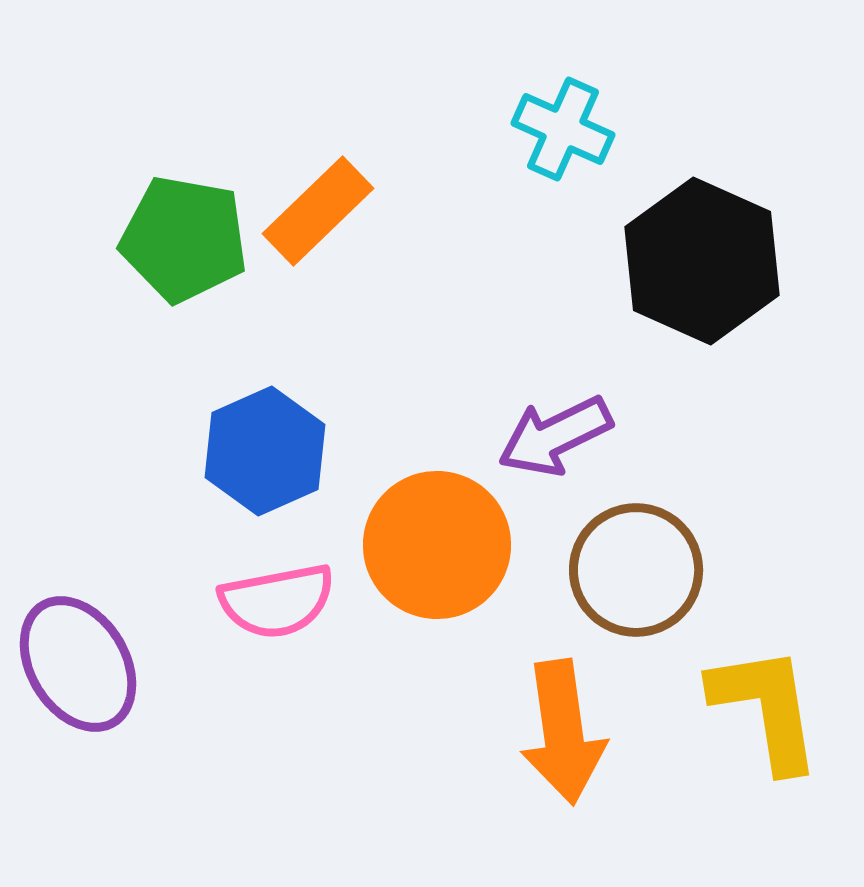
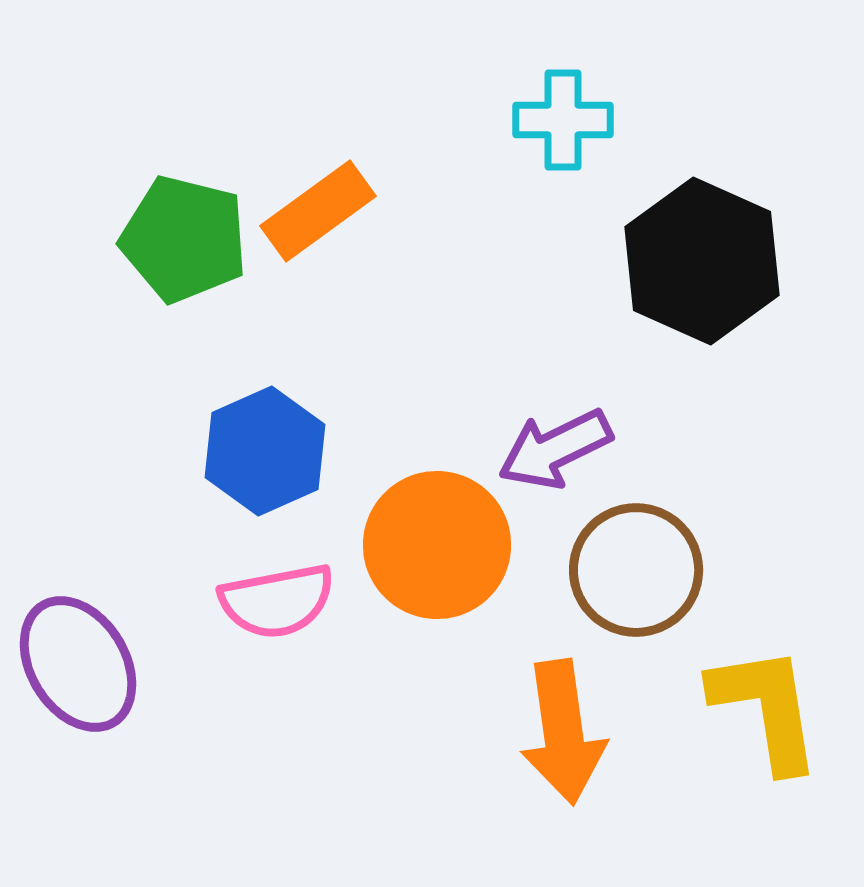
cyan cross: moved 9 px up; rotated 24 degrees counterclockwise
orange rectangle: rotated 8 degrees clockwise
green pentagon: rotated 4 degrees clockwise
purple arrow: moved 13 px down
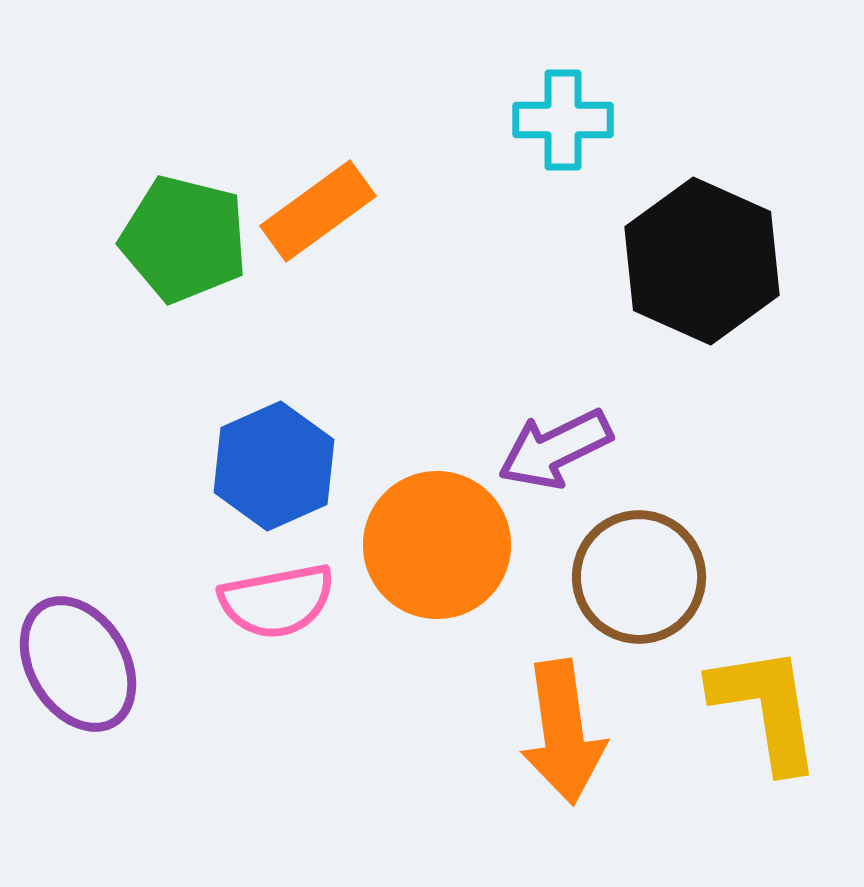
blue hexagon: moved 9 px right, 15 px down
brown circle: moved 3 px right, 7 px down
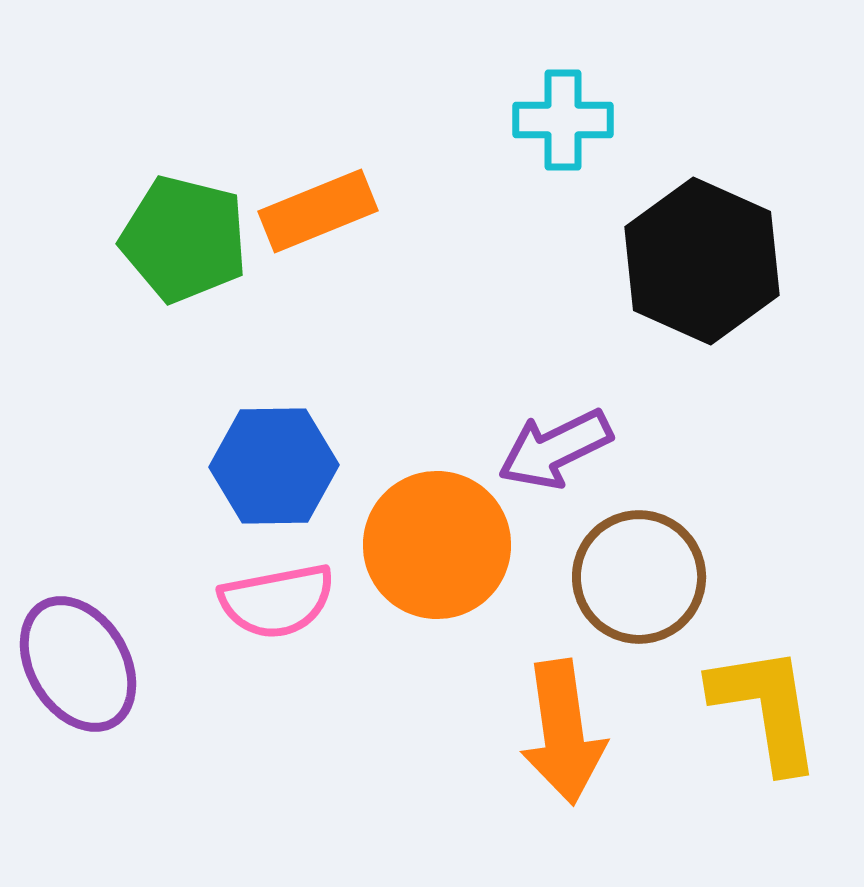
orange rectangle: rotated 14 degrees clockwise
blue hexagon: rotated 23 degrees clockwise
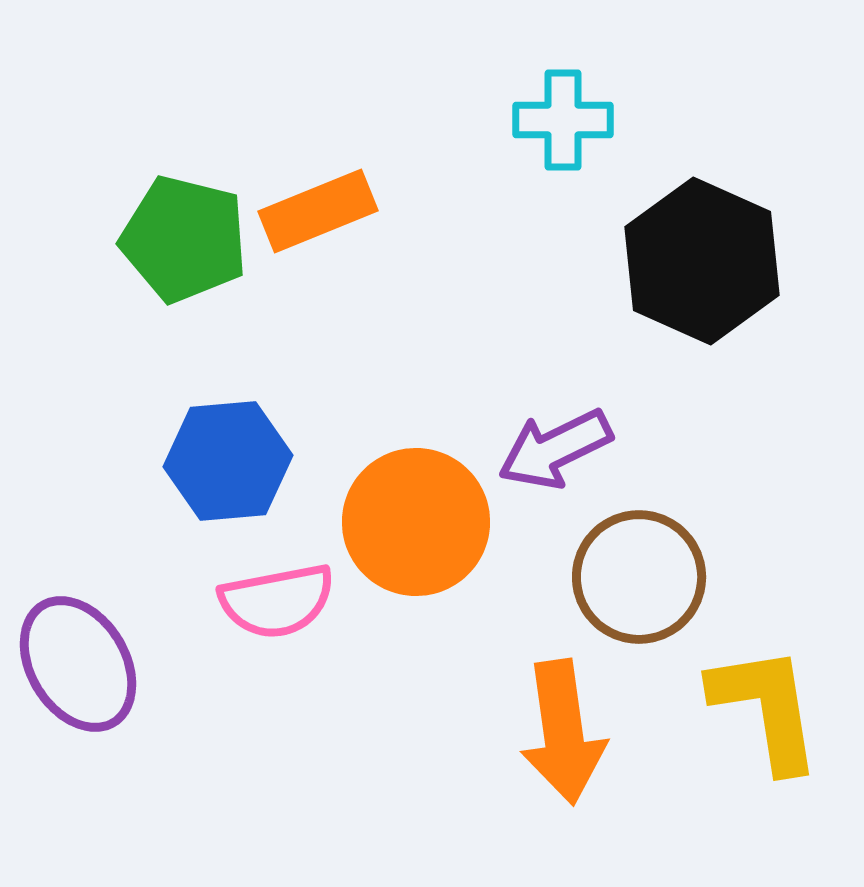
blue hexagon: moved 46 px left, 5 px up; rotated 4 degrees counterclockwise
orange circle: moved 21 px left, 23 px up
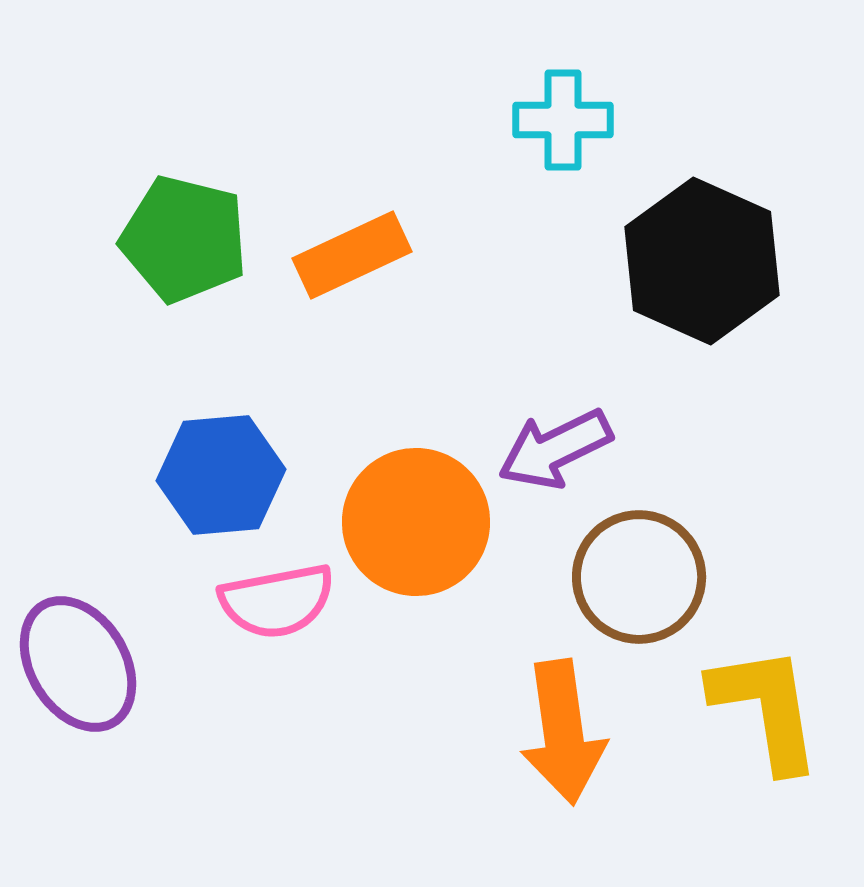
orange rectangle: moved 34 px right, 44 px down; rotated 3 degrees counterclockwise
blue hexagon: moved 7 px left, 14 px down
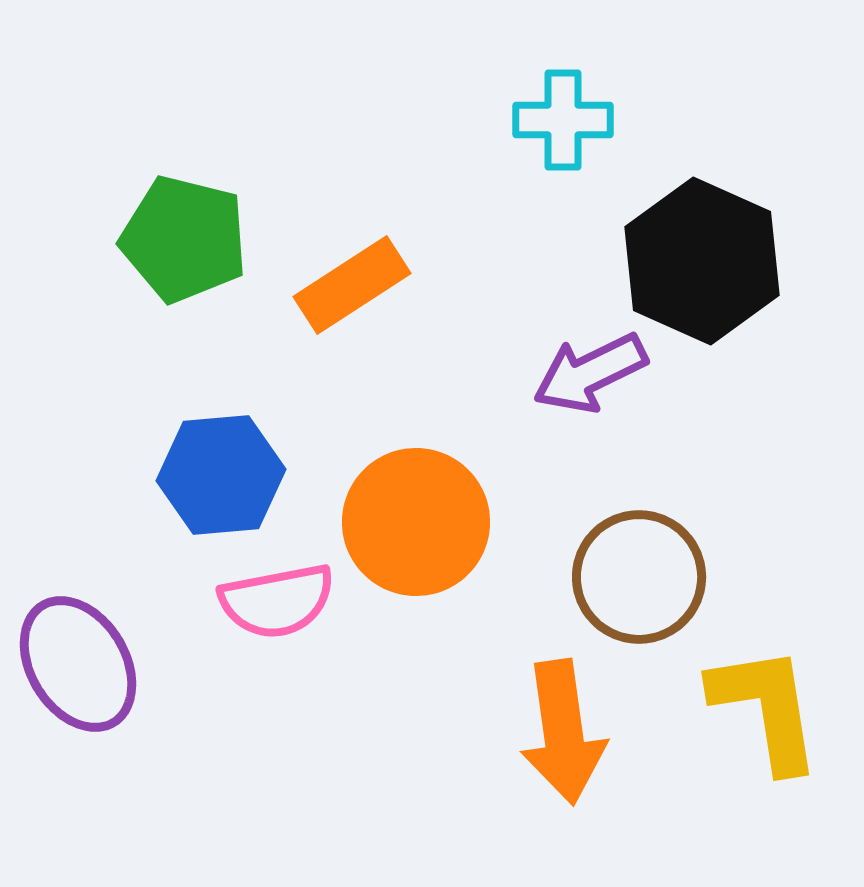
orange rectangle: moved 30 px down; rotated 8 degrees counterclockwise
purple arrow: moved 35 px right, 76 px up
